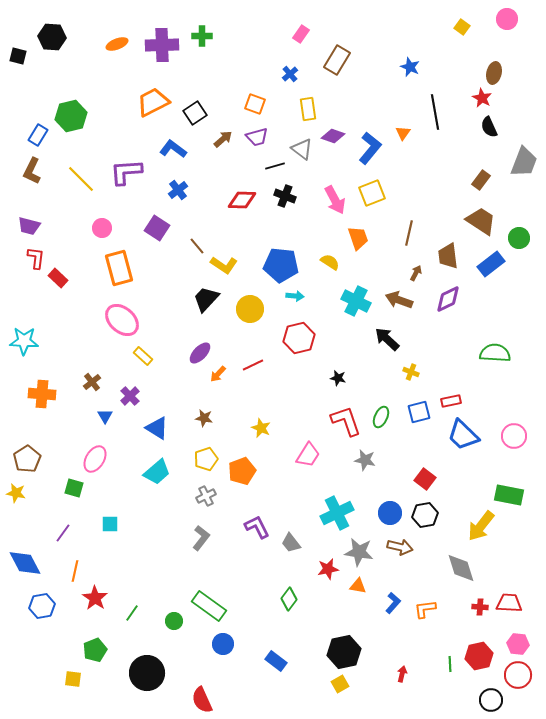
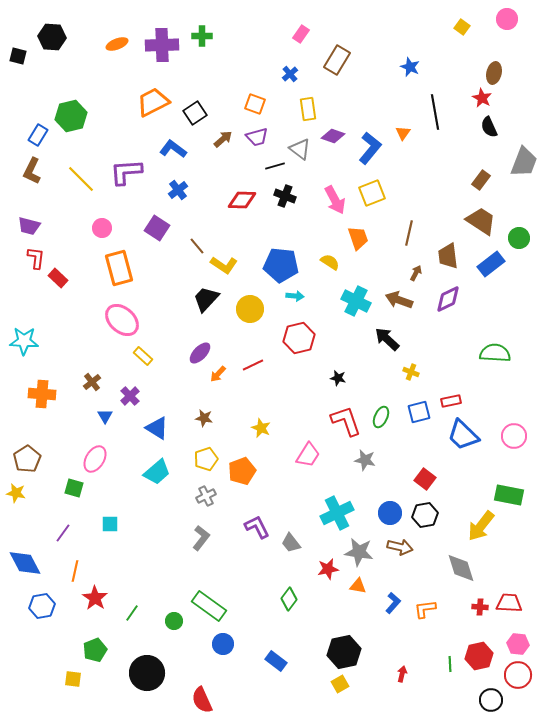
gray triangle at (302, 149): moved 2 px left
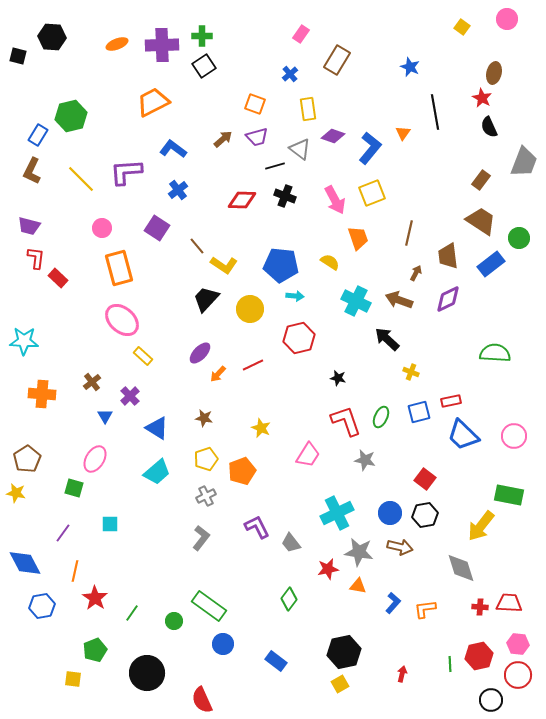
black square at (195, 113): moved 9 px right, 47 px up
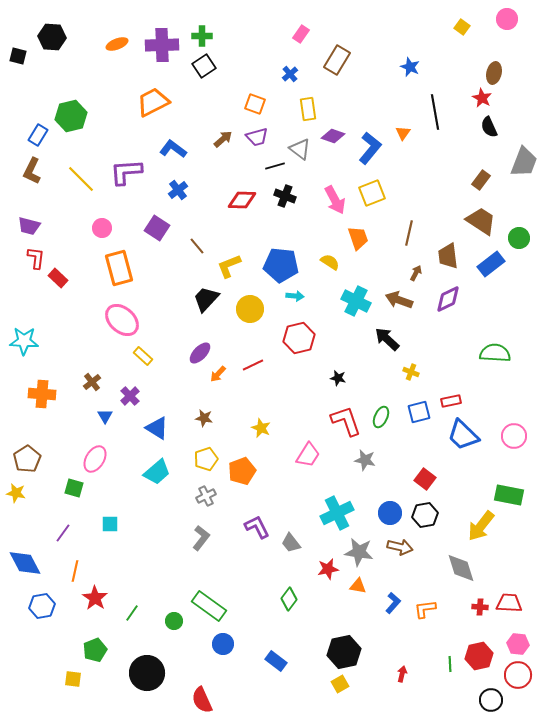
yellow L-shape at (224, 265): moved 5 px right, 1 px down; rotated 124 degrees clockwise
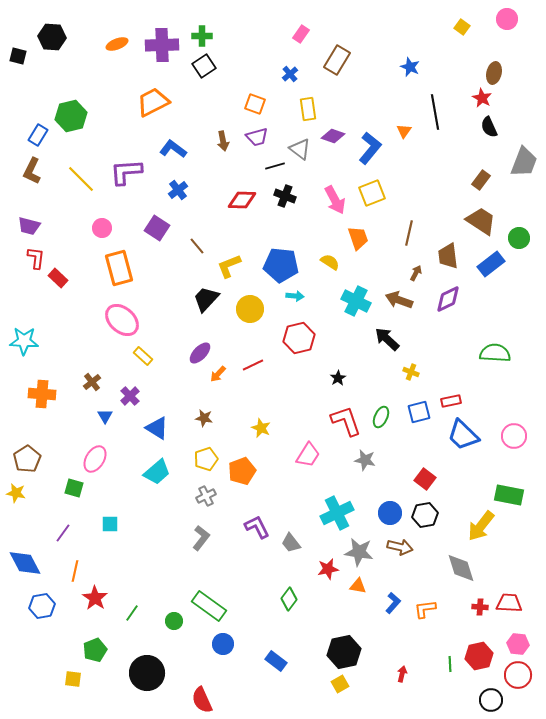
orange triangle at (403, 133): moved 1 px right, 2 px up
brown arrow at (223, 139): moved 2 px down; rotated 120 degrees clockwise
black star at (338, 378): rotated 28 degrees clockwise
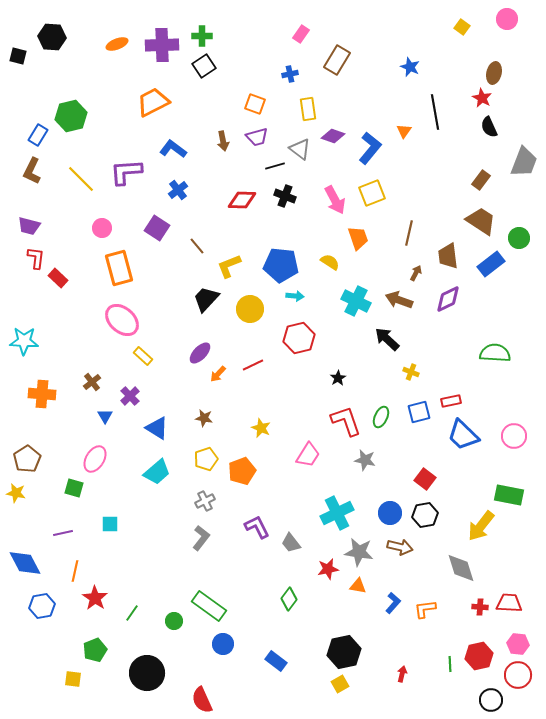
blue cross at (290, 74): rotated 28 degrees clockwise
gray cross at (206, 496): moved 1 px left, 5 px down
purple line at (63, 533): rotated 42 degrees clockwise
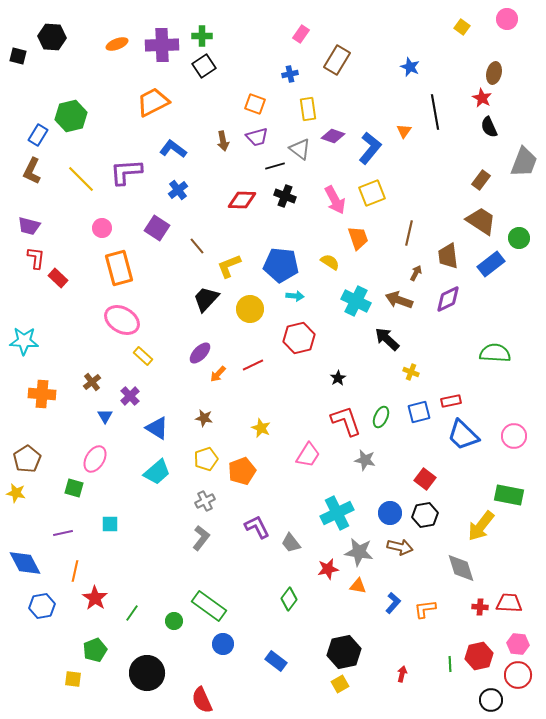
pink ellipse at (122, 320): rotated 12 degrees counterclockwise
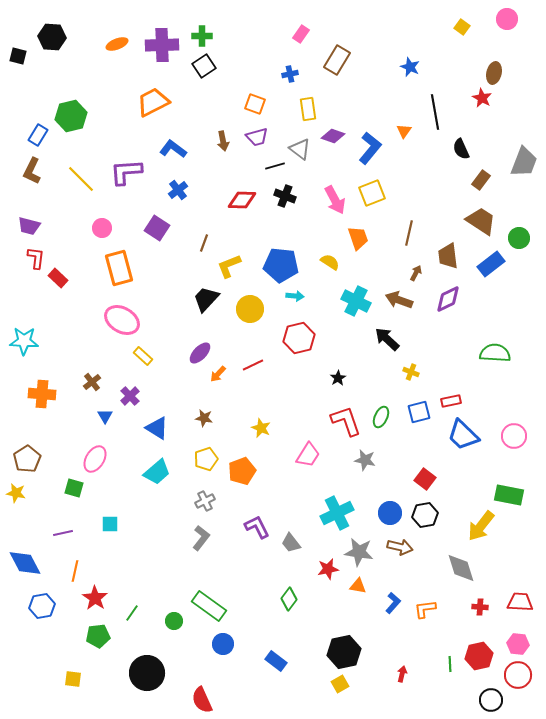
black semicircle at (489, 127): moved 28 px left, 22 px down
brown line at (197, 246): moved 7 px right, 3 px up; rotated 60 degrees clockwise
red trapezoid at (509, 603): moved 11 px right, 1 px up
green pentagon at (95, 650): moved 3 px right, 14 px up; rotated 15 degrees clockwise
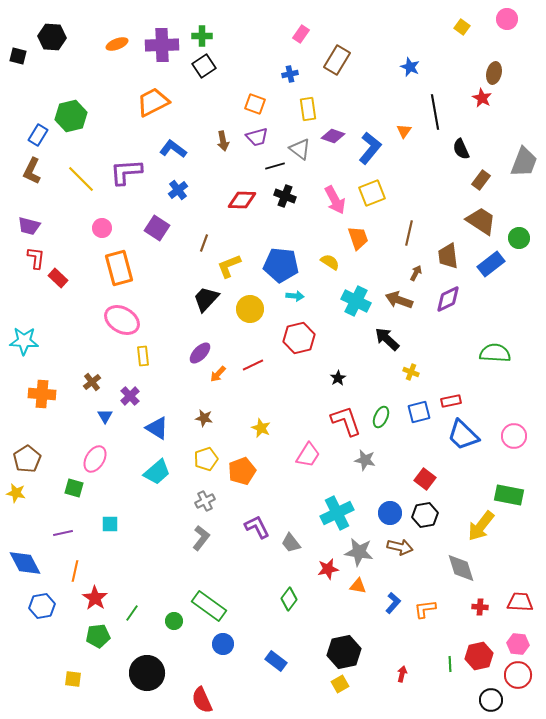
yellow rectangle at (143, 356): rotated 42 degrees clockwise
